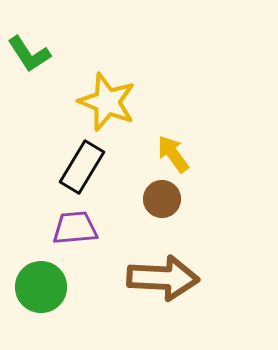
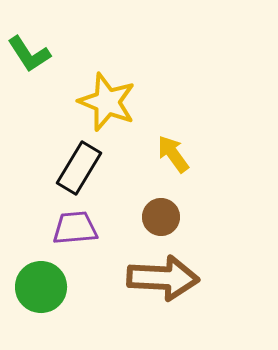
black rectangle: moved 3 px left, 1 px down
brown circle: moved 1 px left, 18 px down
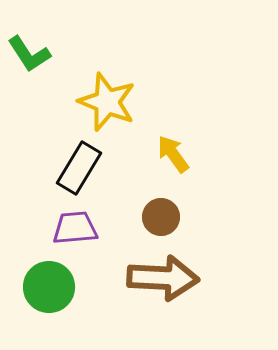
green circle: moved 8 px right
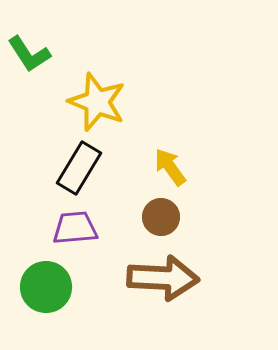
yellow star: moved 10 px left
yellow arrow: moved 3 px left, 13 px down
green circle: moved 3 px left
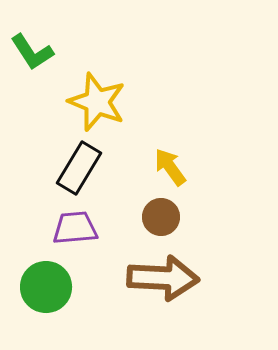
green L-shape: moved 3 px right, 2 px up
